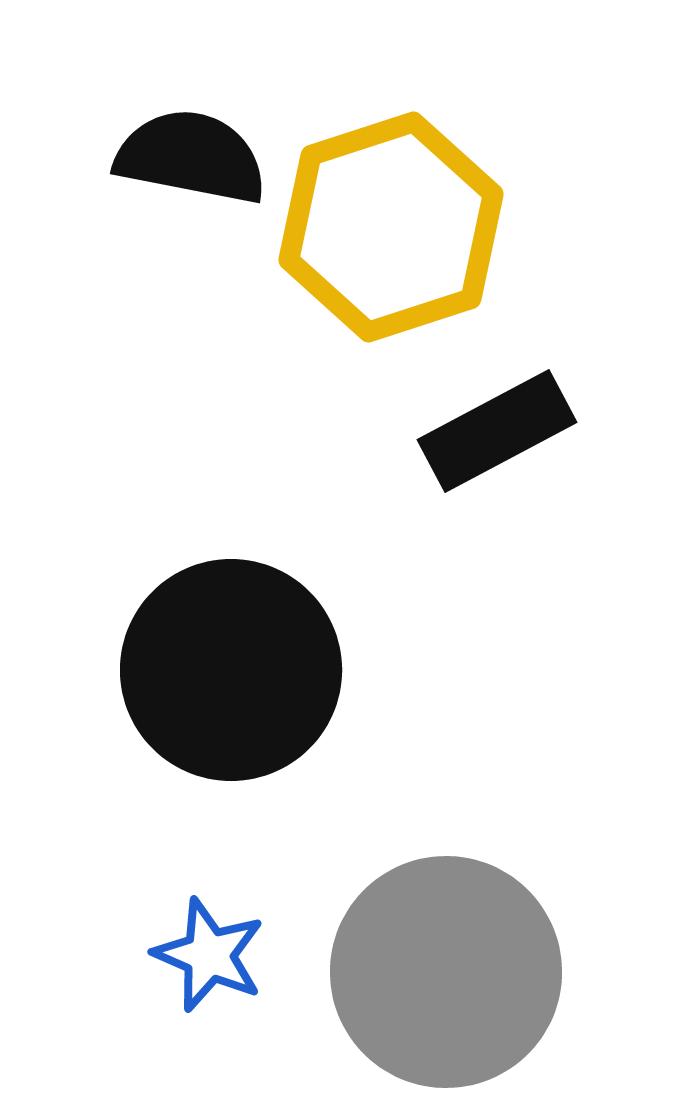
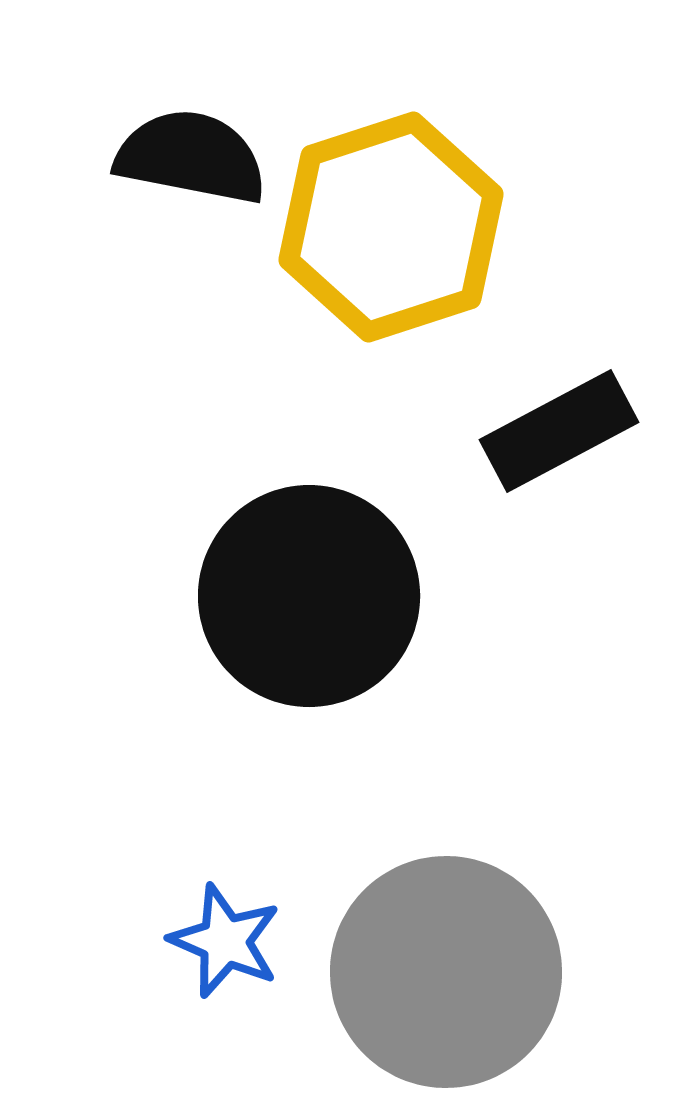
black rectangle: moved 62 px right
black circle: moved 78 px right, 74 px up
blue star: moved 16 px right, 14 px up
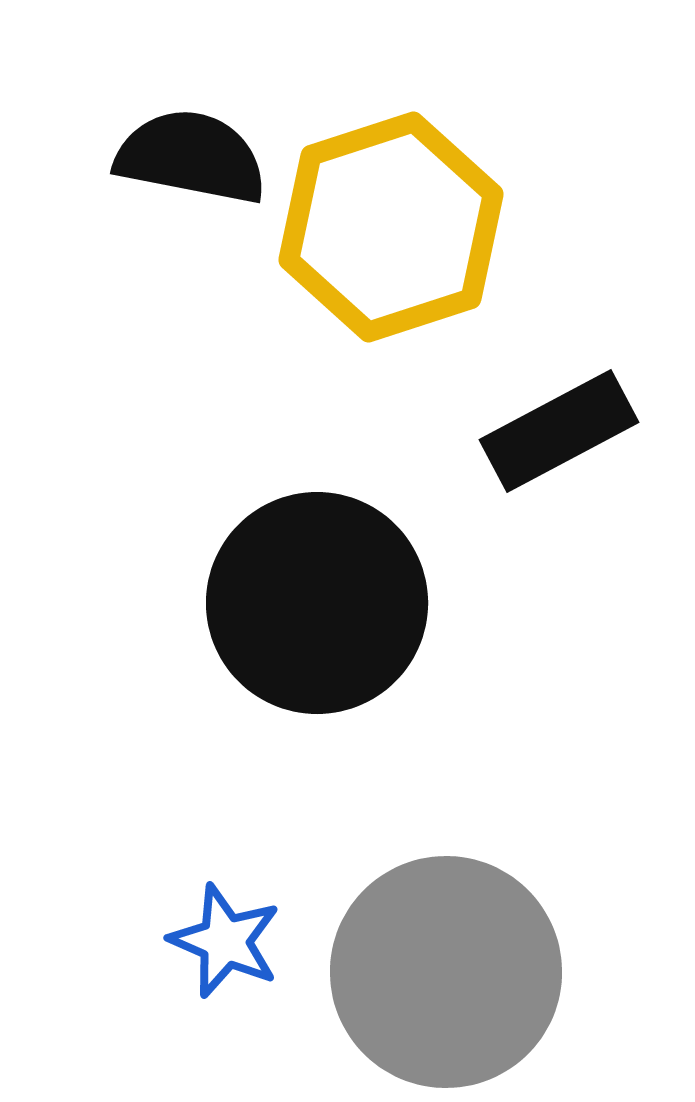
black circle: moved 8 px right, 7 px down
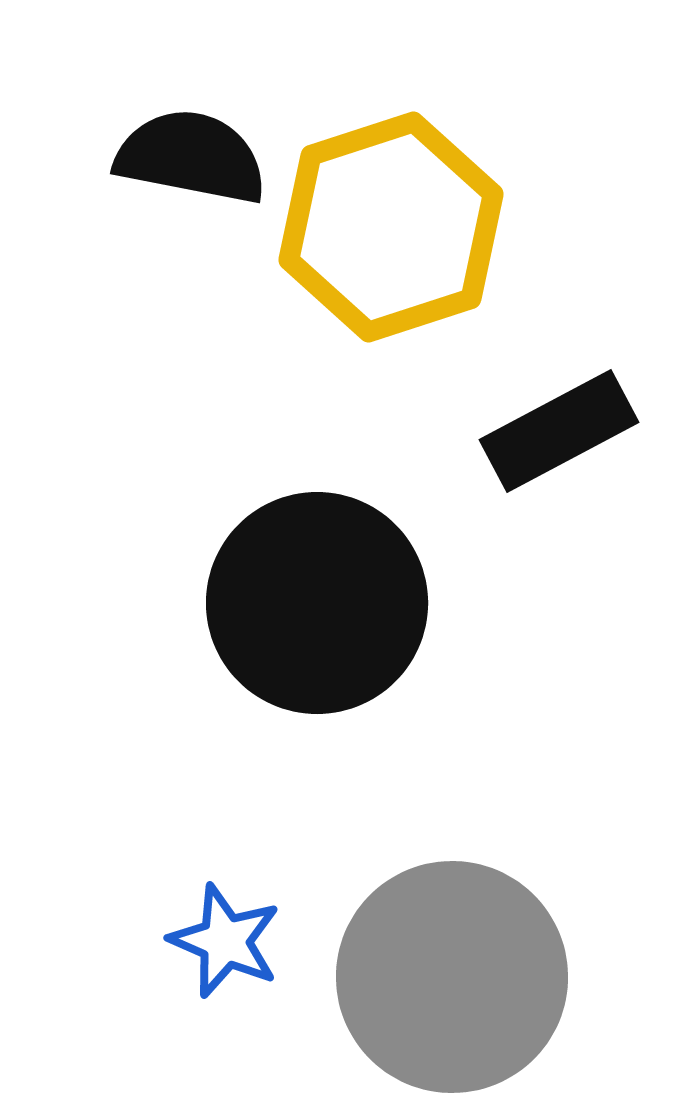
gray circle: moved 6 px right, 5 px down
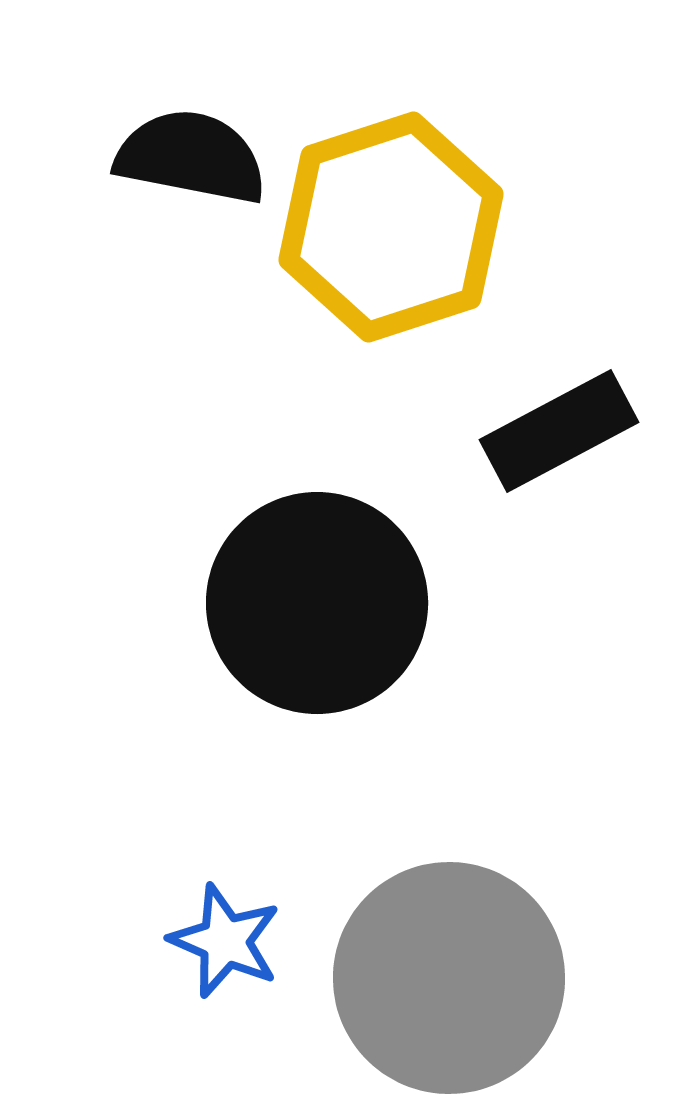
gray circle: moved 3 px left, 1 px down
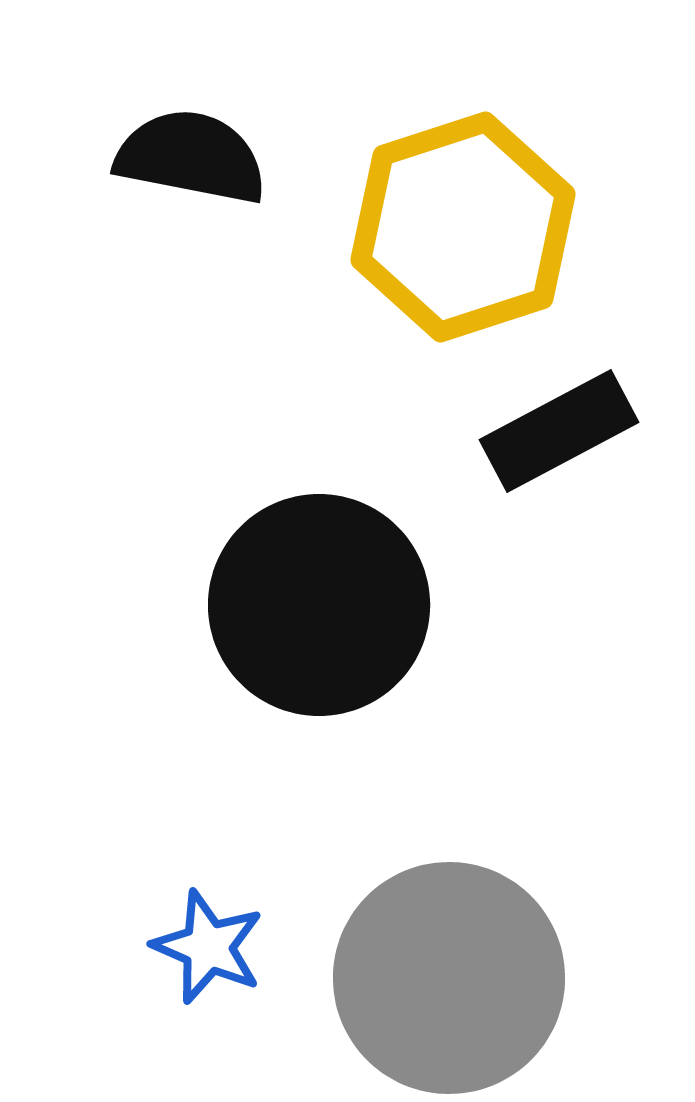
yellow hexagon: moved 72 px right
black circle: moved 2 px right, 2 px down
blue star: moved 17 px left, 6 px down
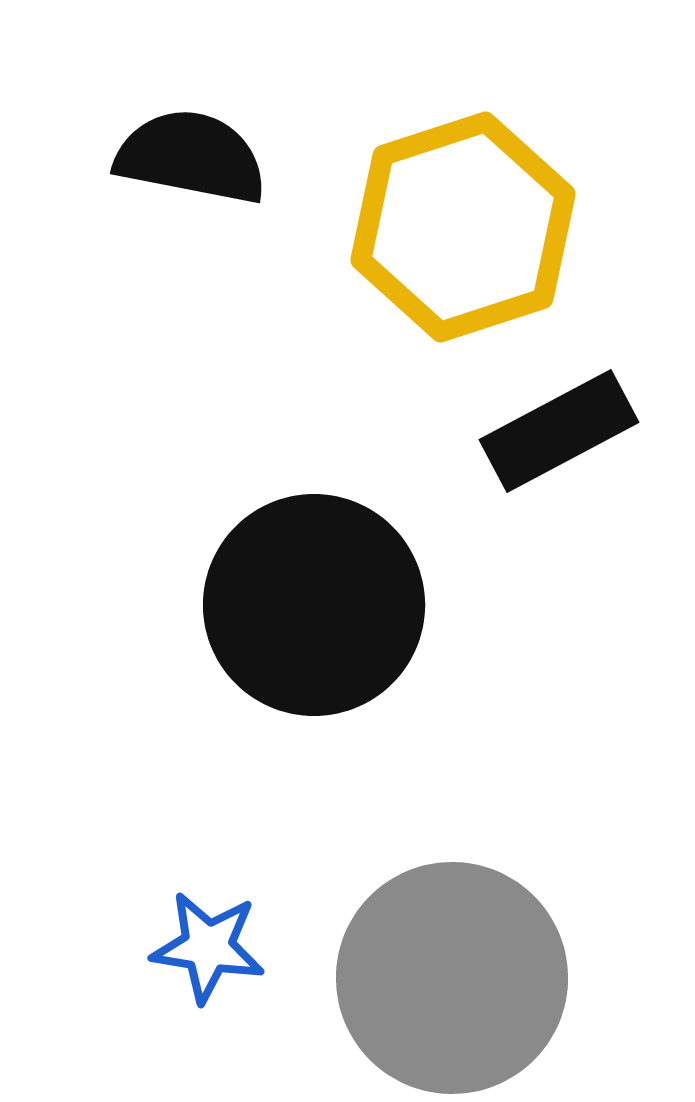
black circle: moved 5 px left
blue star: rotated 14 degrees counterclockwise
gray circle: moved 3 px right
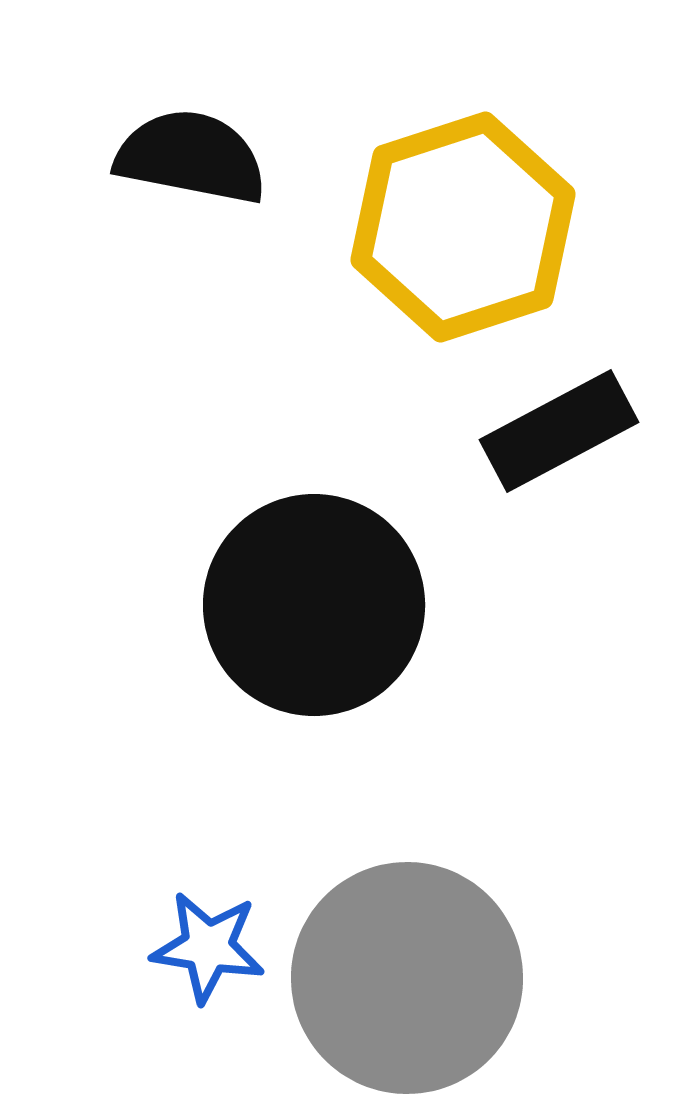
gray circle: moved 45 px left
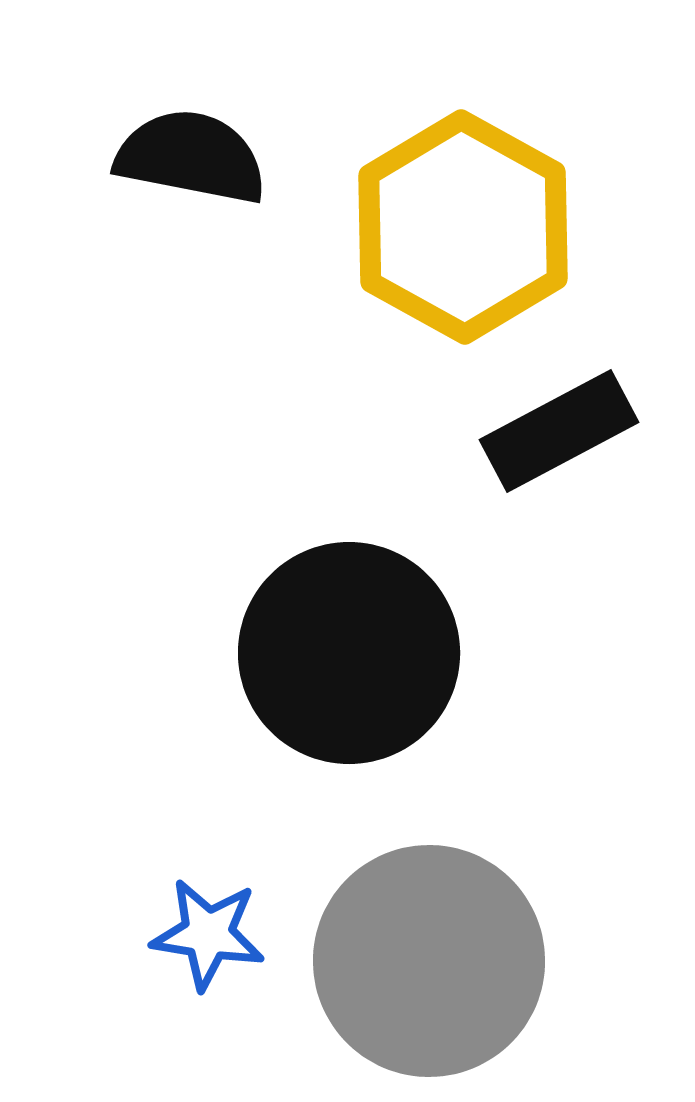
yellow hexagon: rotated 13 degrees counterclockwise
black circle: moved 35 px right, 48 px down
blue star: moved 13 px up
gray circle: moved 22 px right, 17 px up
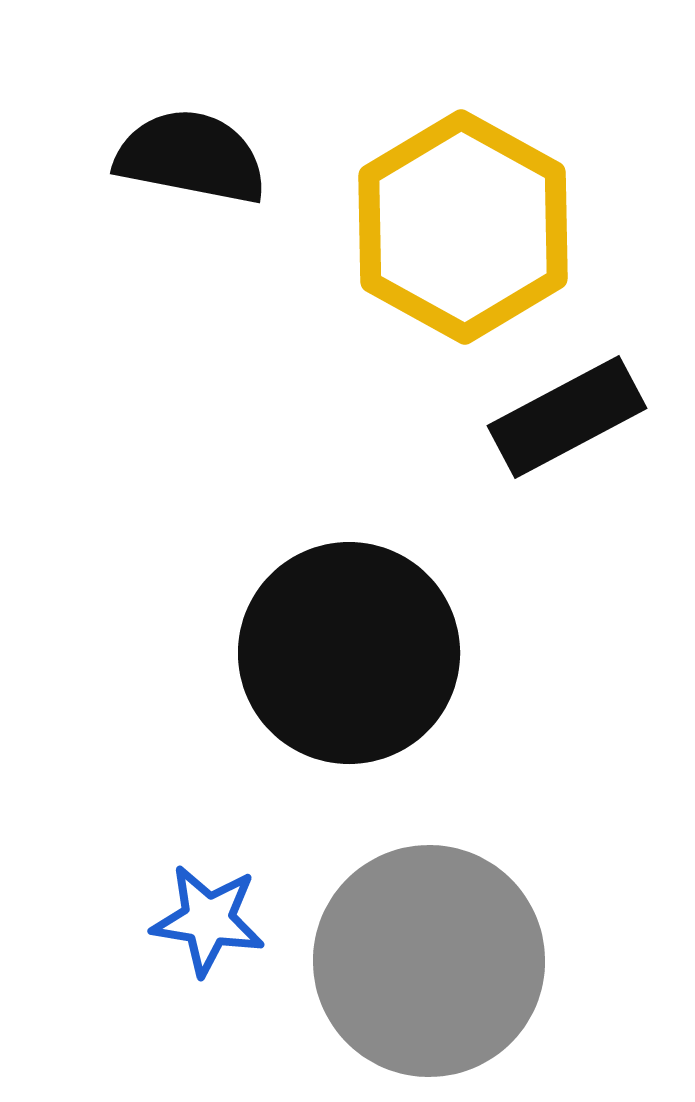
black rectangle: moved 8 px right, 14 px up
blue star: moved 14 px up
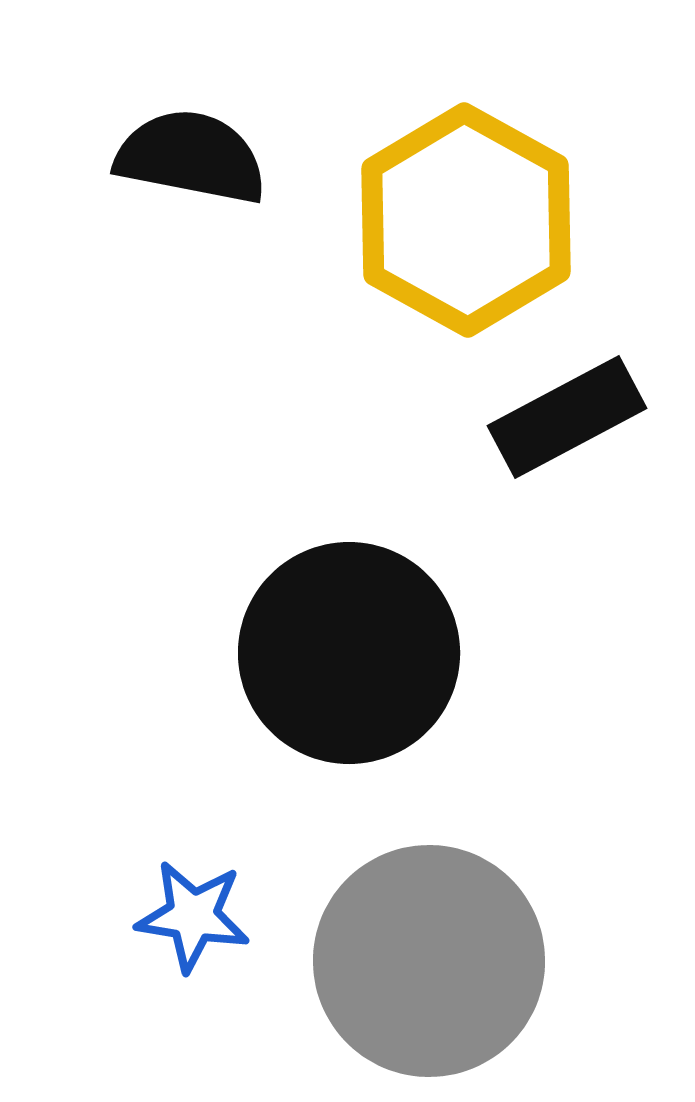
yellow hexagon: moved 3 px right, 7 px up
blue star: moved 15 px left, 4 px up
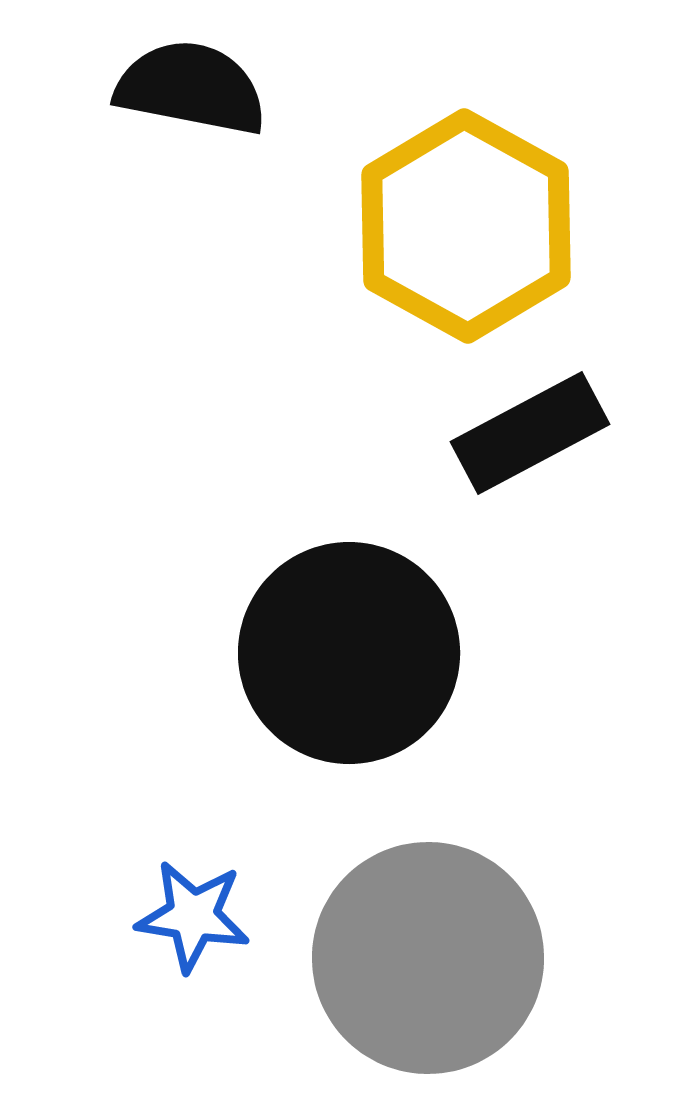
black semicircle: moved 69 px up
yellow hexagon: moved 6 px down
black rectangle: moved 37 px left, 16 px down
gray circle: moved 1 px left, 3 px up
